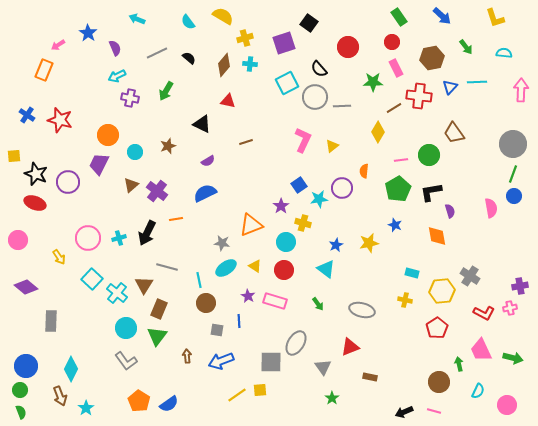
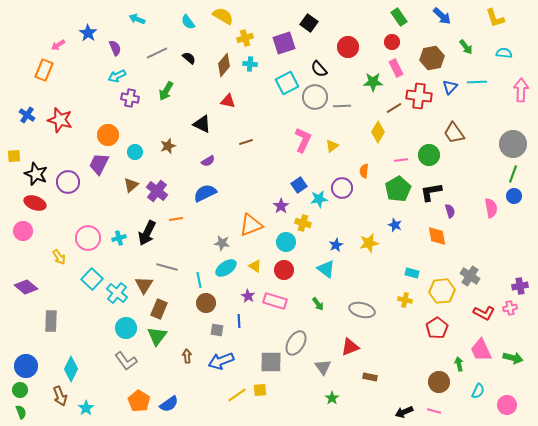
pink circle at (18, 240): moved 5 px right, 9 px up
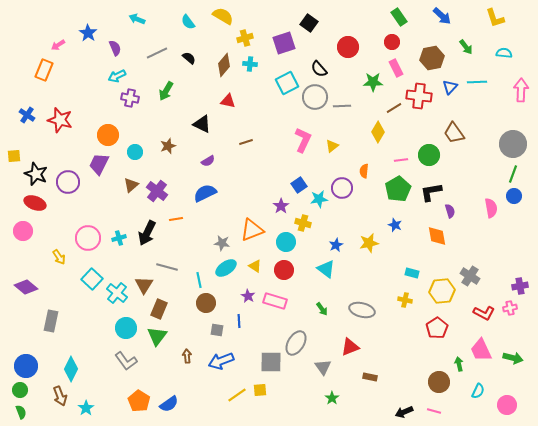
orange triangle at (251, 225): moved 1 px right, 5 px down
green arrow at (318, 304): moved 4 px right, 5 px down
gray rectangle at (51, 321): rotated 10 degrees clockwise
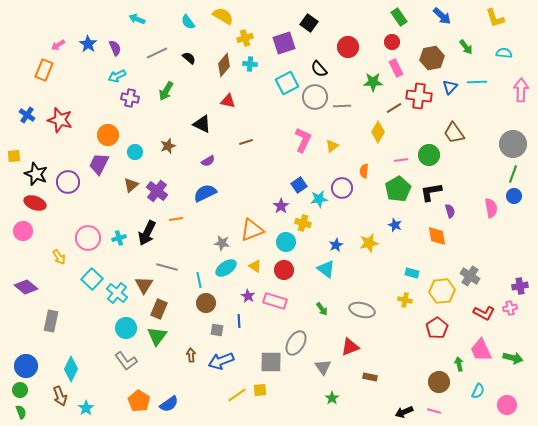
blue star at (88, 33): moved 11 px down
brown arrow at (187, 356): moved 4 px right, 1 px up
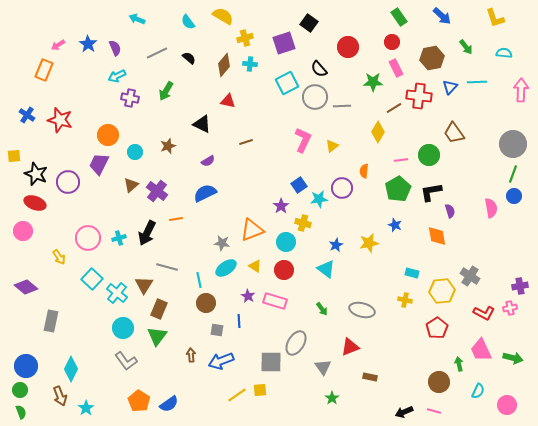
cyan circle at (126, 328): moved 3 px left
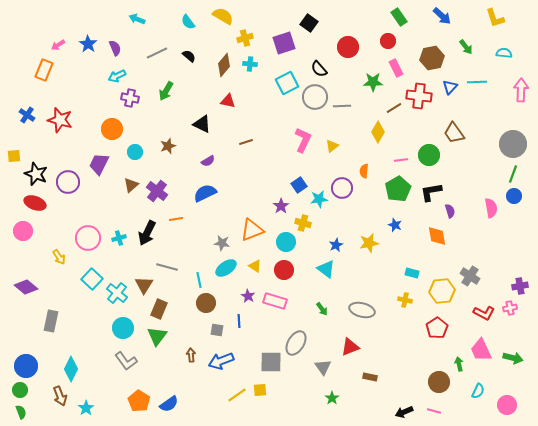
red circle at (392, 42): moved 4 px left, 1 px up
black semicircle at (189, 58): moved 2 px up
orange circle at (108, 135): moved 4 px right, 6 px up
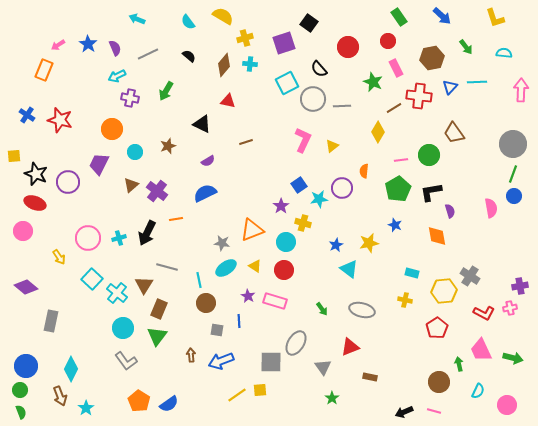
gray line at (157, 53): moved 9 px left, 1 px down
green star at (373, 82): rotated 24 degrees clockwise
gray circle at (315, 97): moved 2 px left, 2 px down
cyan triangle at (326, 269): moved 23 px right
yellow hexagon at (442, 291): moved 2 px right
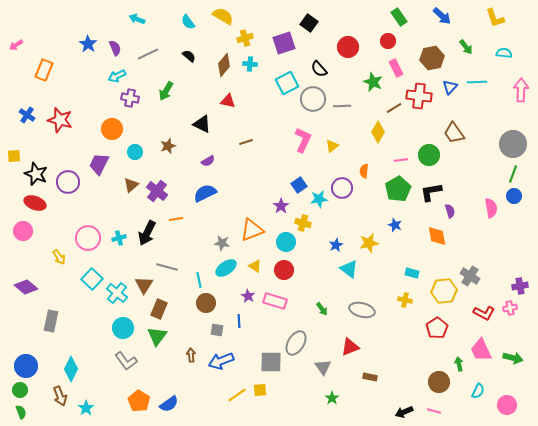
pink arrow at (58, 45): moved 42 px left
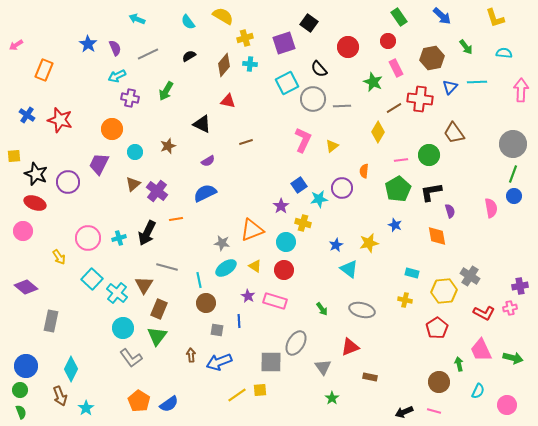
black semicircle at (189, 56): rotated 72 degrees counterclockwise
red cross at (419, 96): moved 1 px right, 3 px down
brown triangle at (131, 185): moved 2 px right, 1 px up
gray L-shape at (126, 361): moved 5 px right, 3 px up
blue arrow at (221, 361): moved 2 px left, 1 px down
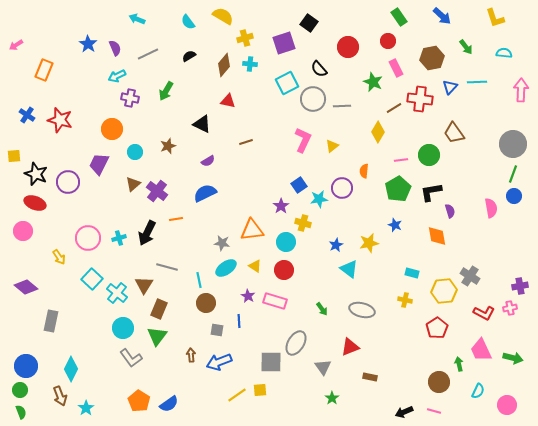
orange triangle at (252, 230): rotated 15 degrees clockwise
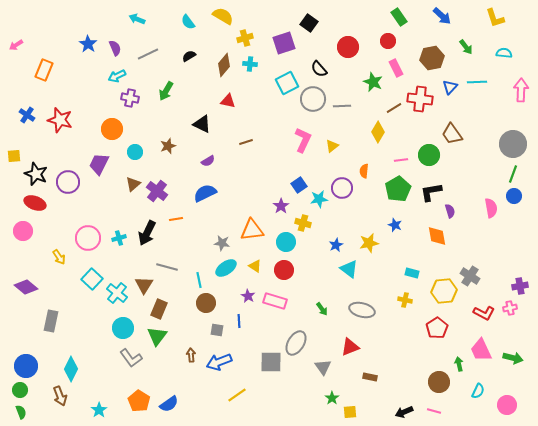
brown trapezoid at (454, 133): moved 2 px left, 1 px down
yellow square at (260, 390): moved 90 px right, 22 px down
cyan star at (86, 408): moved 13 px right, 2 px down
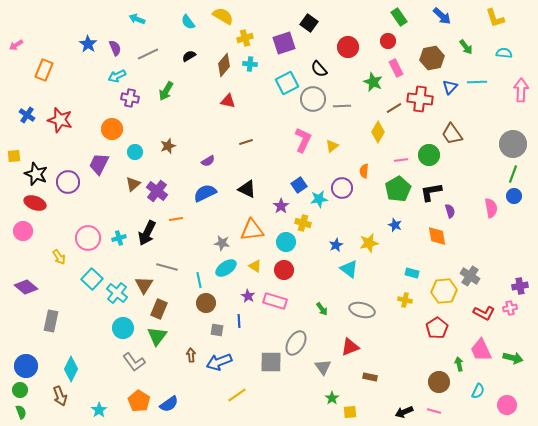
black triangle at (202, 124): moved 45 px right, 65 px down
gray L-shape at (131, 358): moved 3 px right, 4 px down
